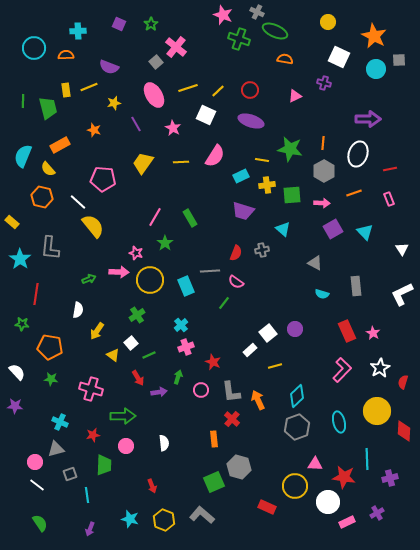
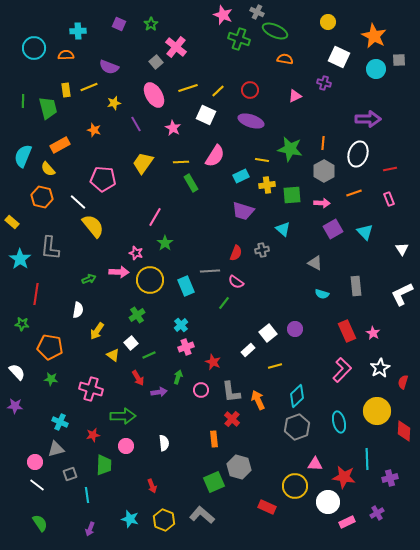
green rectangle at (190, 218): moved 1 px right, 35 px up
white rectangle at (250, 350): moved 2 px left
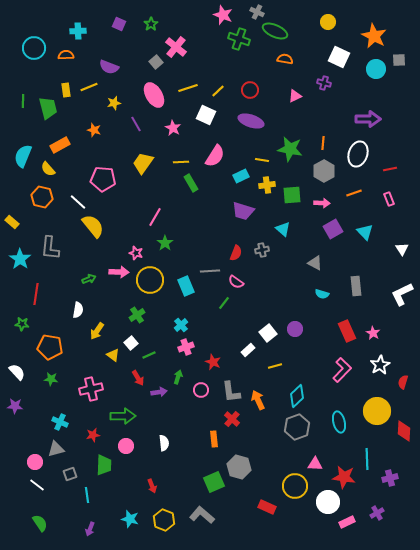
white star at (380, 368): moved 3 px up
pink cross at (91, 389): rotated 30 degrees counterclockwise
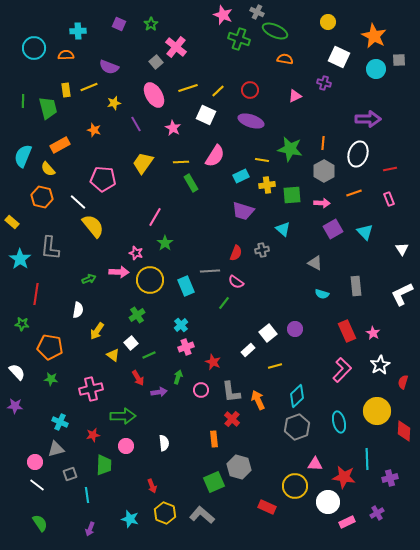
yellow hexagon at (164, 520): moved 1 px right, 7 px up
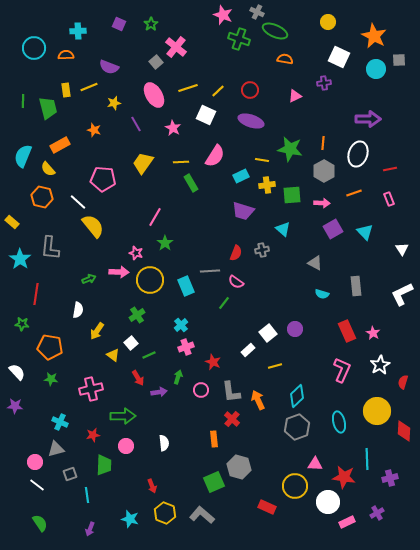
purple cross at (324, 83): rotated 24 degrees counterclockwise
pink L-shape at (342, 370): rotated 20 degrees counterclockwise
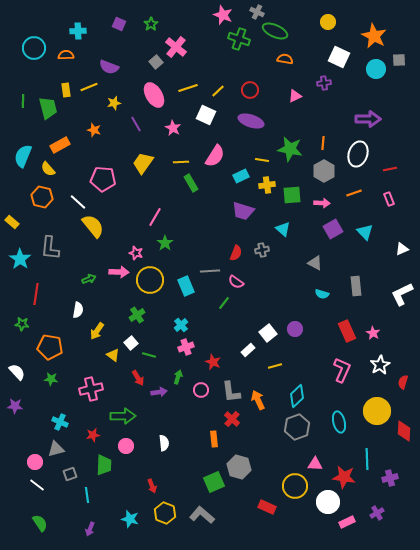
white triangle at (402, 249): rotated 40 degrees clockwise
green line at (149, 355): rotated 40 degrees clockwise
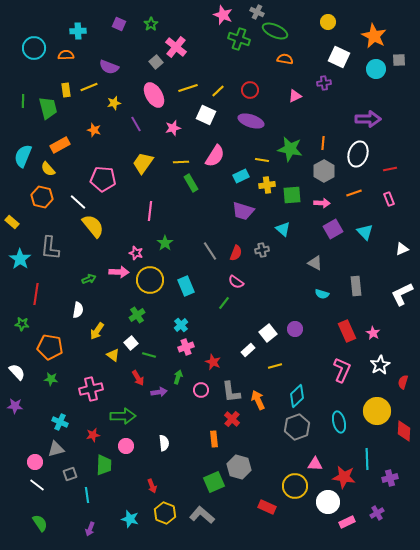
pink star at (173, 128): rotated 28 degrees clockwise
pink line at (155, 217): moved 5 px left, 6 px up; rotated 24 degrees counterclockwise
gray line at (210, 271): moved 20 px up; rotated 60 degrees clockwise
